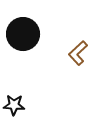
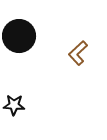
black circle: moved 4 px left, 2 px down
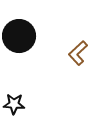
black star: moved 1 px up
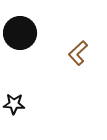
black circle: moved 1 px right, 3 px up
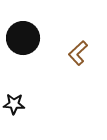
black circle: moved 3 px right, 5 px down
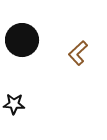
black circle: moved 1 px left, 2 px down
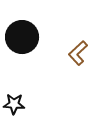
black circle: moved 3 px up
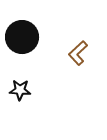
black star: moved 6 px right, 14 px up
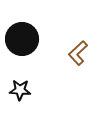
black circle: moved 2 px down
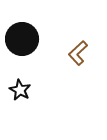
black star: rotated 25 degrees clockwise
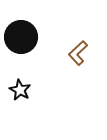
black circle: moved 1 px left, 2 px up
